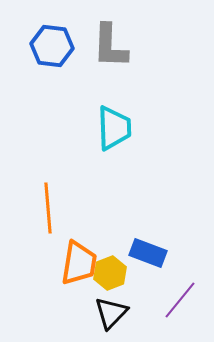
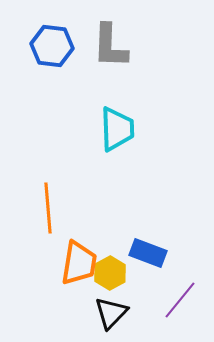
cyan trapezoid: moved 3 px right, 1 px down
yellow hexagon: rotated 8 degrees counterclockwise
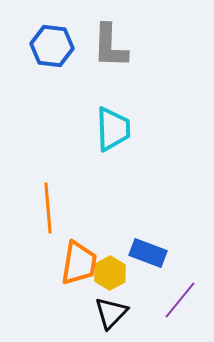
cyan trapezoid: moved 4 px left
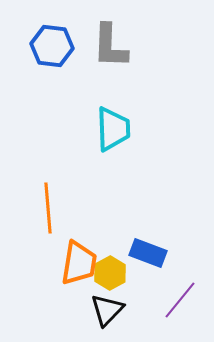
black triangle: moved 4 px left, 3 px up
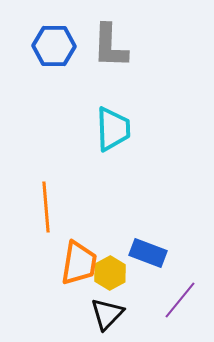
blue hexagon: moved 2 px right; rotated 6 degrees counterclockwise
orange line: moved 2 px left, 1 px up
black triangle: moved 4 px down
